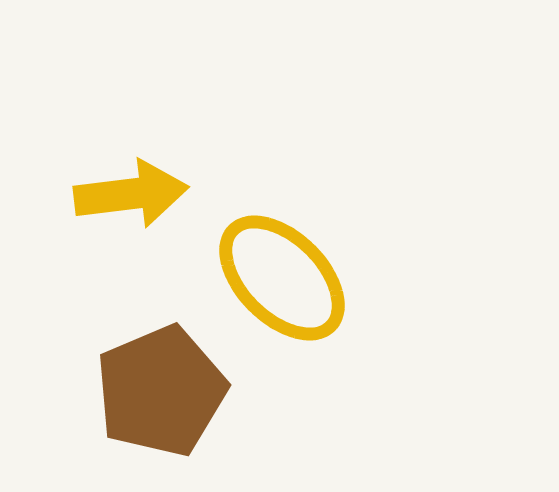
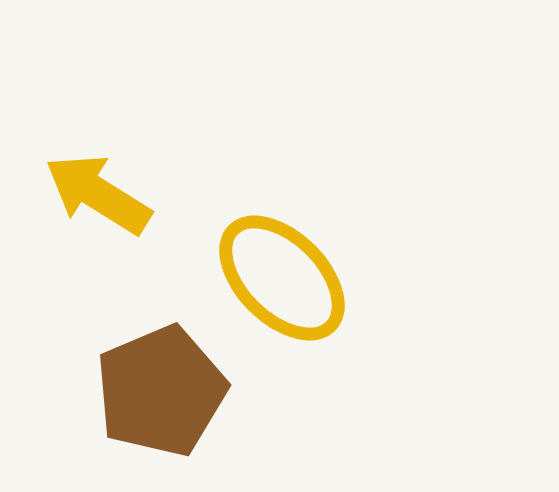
yellow arrow: moved 33 px left; rotated 141 degrees counterclockwise
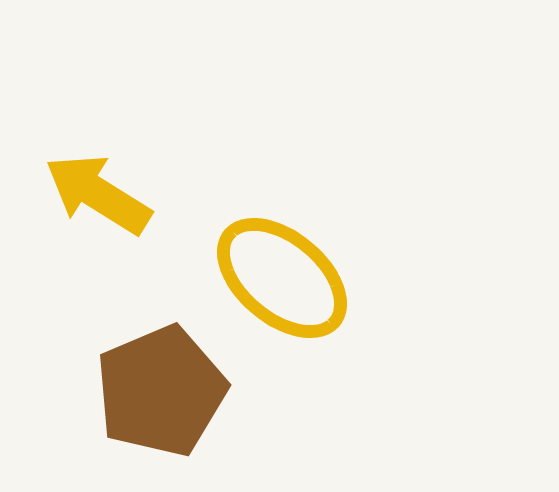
yellow ellipse: rotated 5 degrees counterclockwise
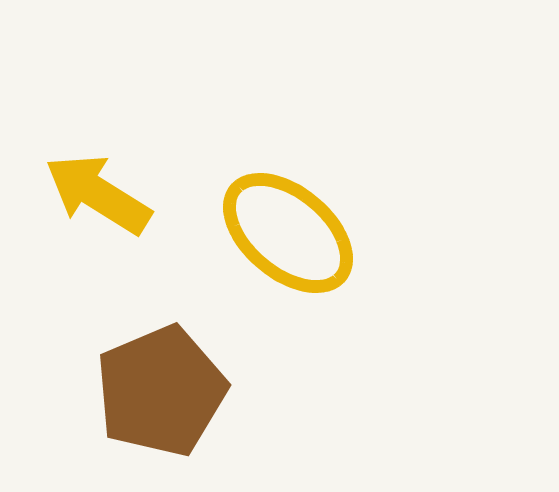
yellow ellipse: moved 6 px right, 45 px up
